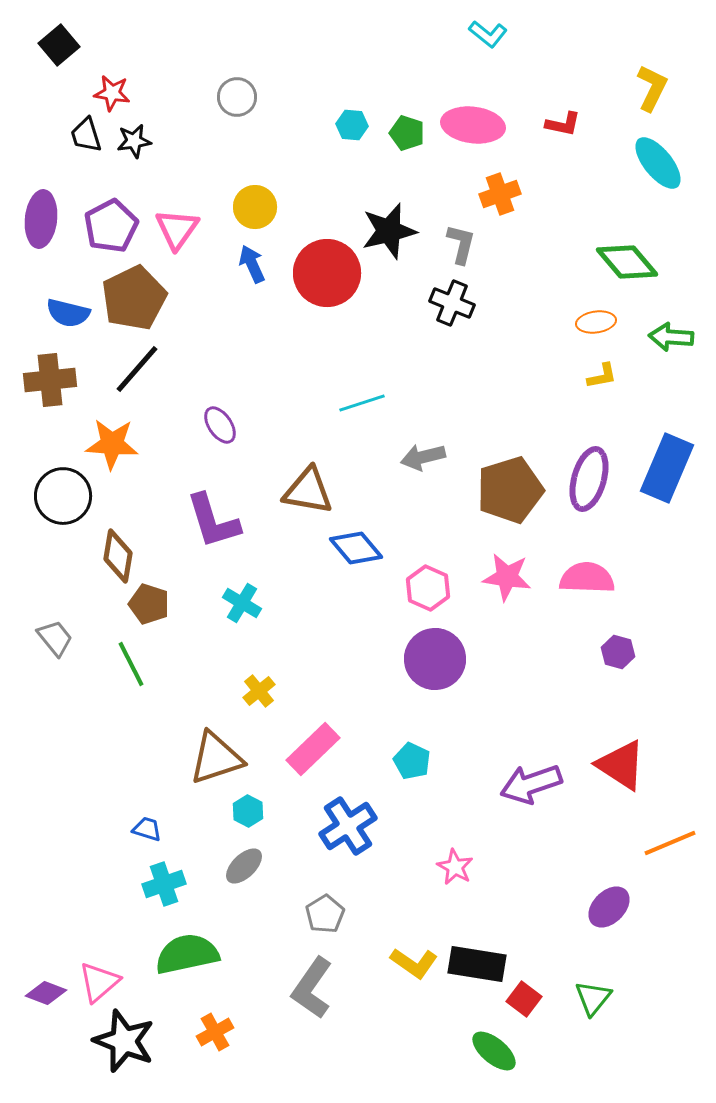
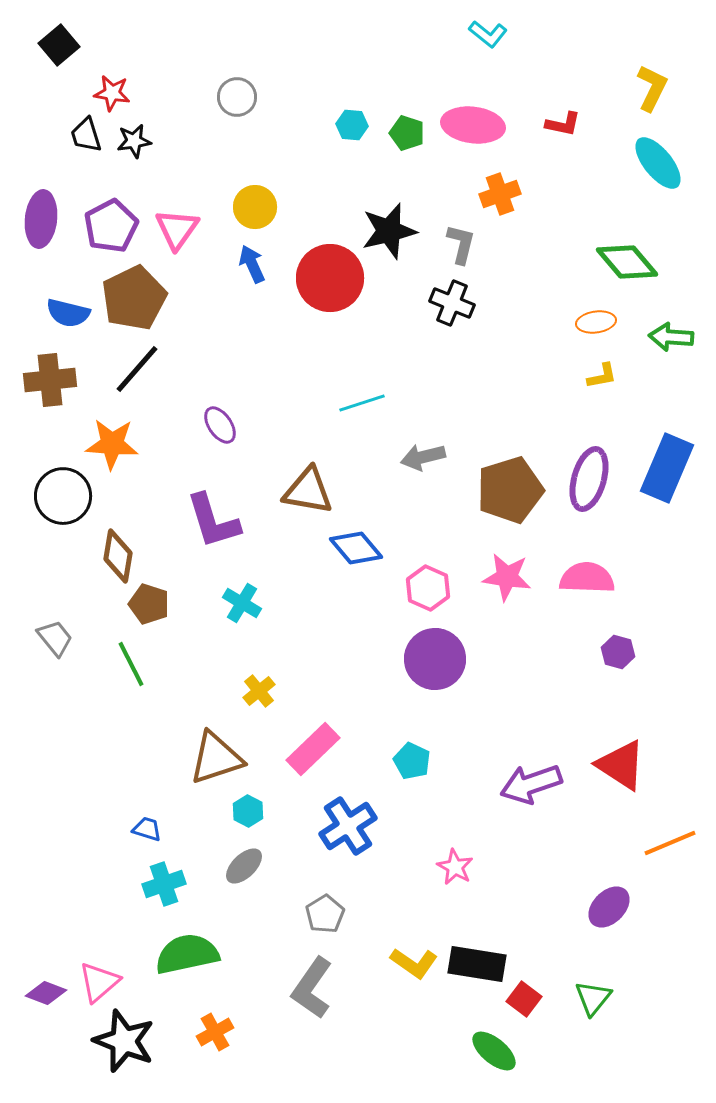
red circle at (327, 273): moved 3 px right, 5 px down
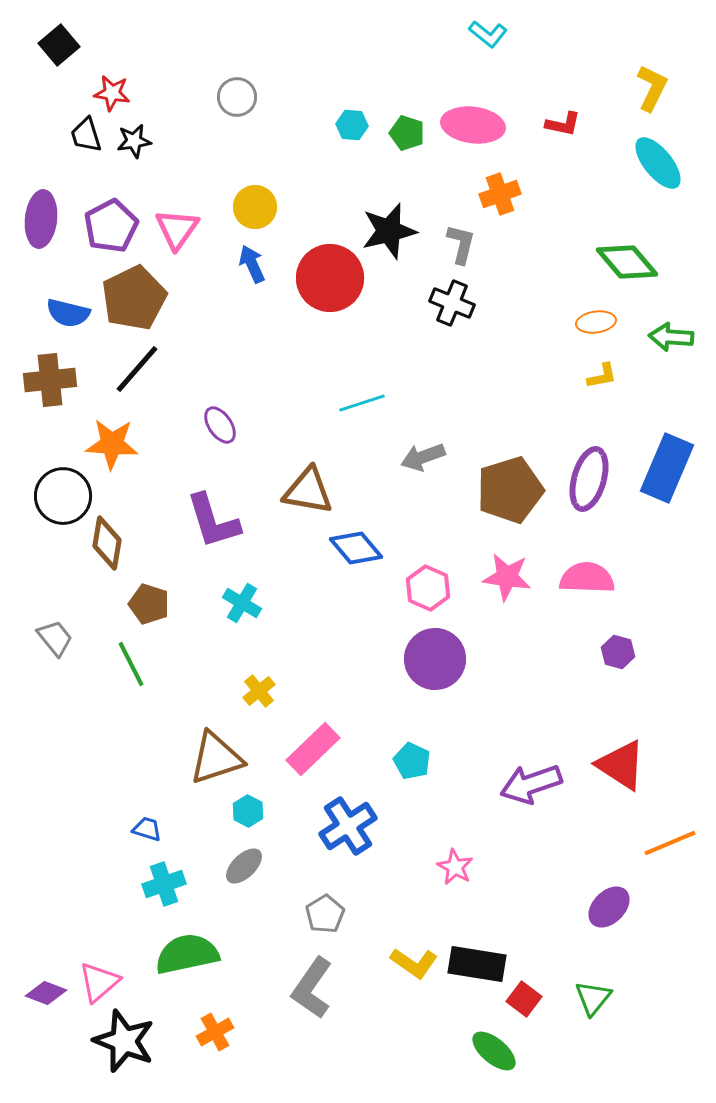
gray arrow at (423, 457): rotated 6 degrees counterclockwise
brown diamond at (118, 556): moved 11 px left, 13 px up
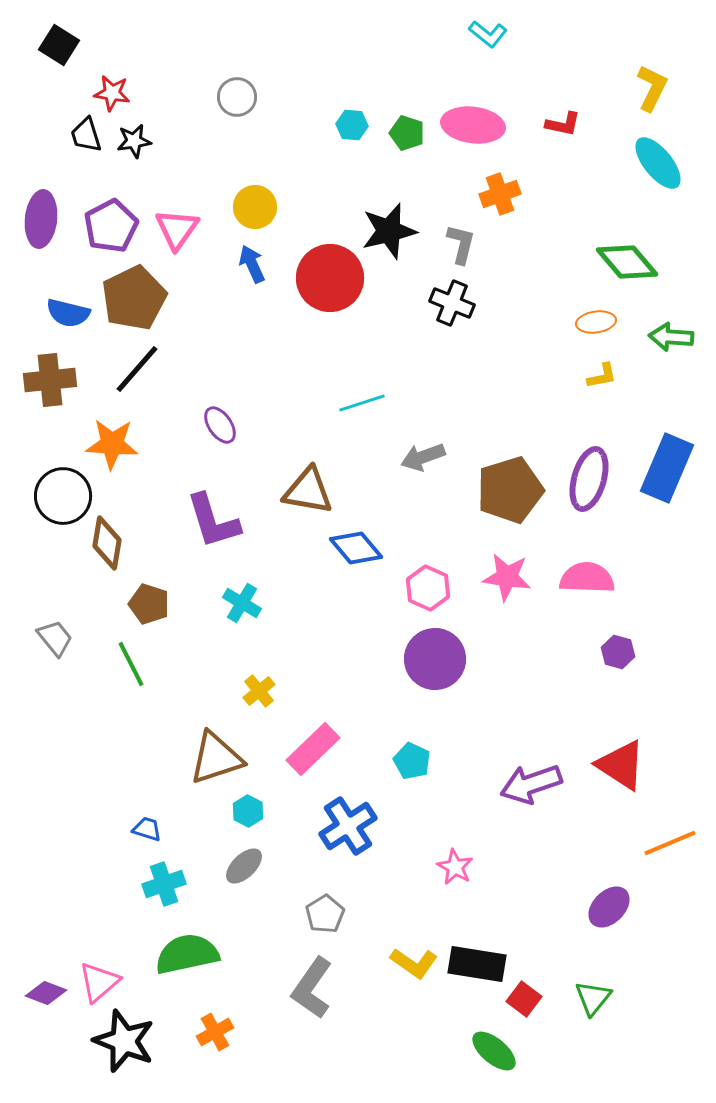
black square at (59, 45): rotated 18 degrees counterclockwise
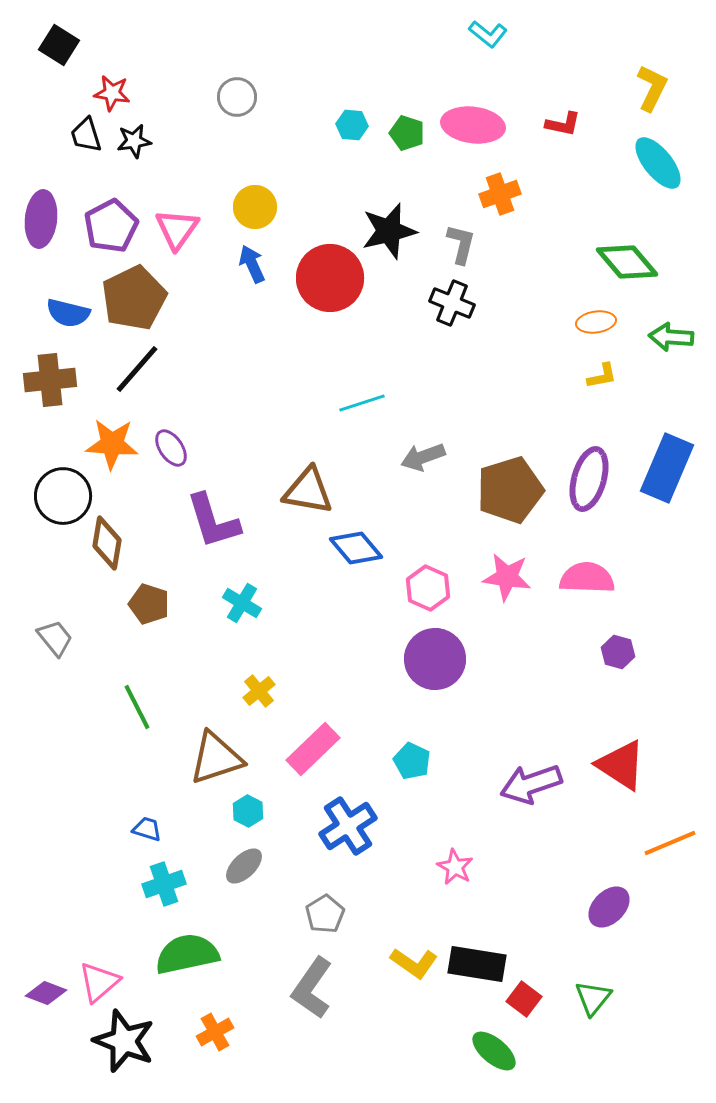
purple ellipse at (220, 425): moved 49 px left, 23 px down
green line at (131, 664): moved 6 px right, 43 px down
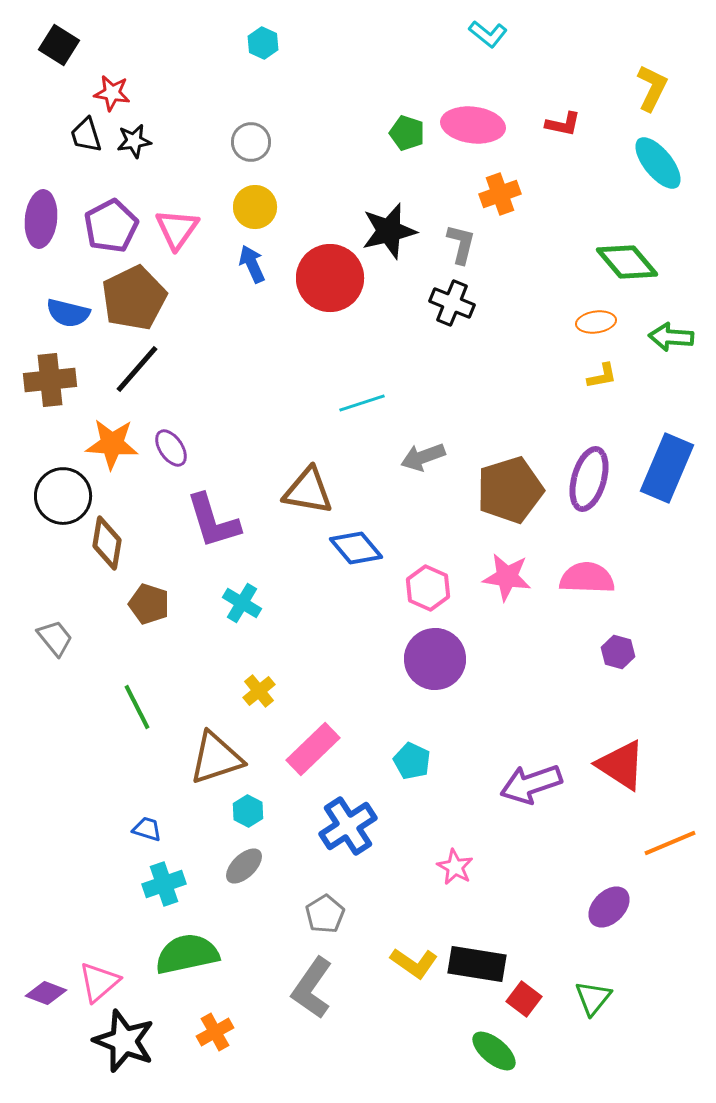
gray circle at (237, 97): moved 14 px right, 45 px down
cyan hexagon at (352, 125): moved 89 px left, 82 px up; rotated 20 degrees clockwise
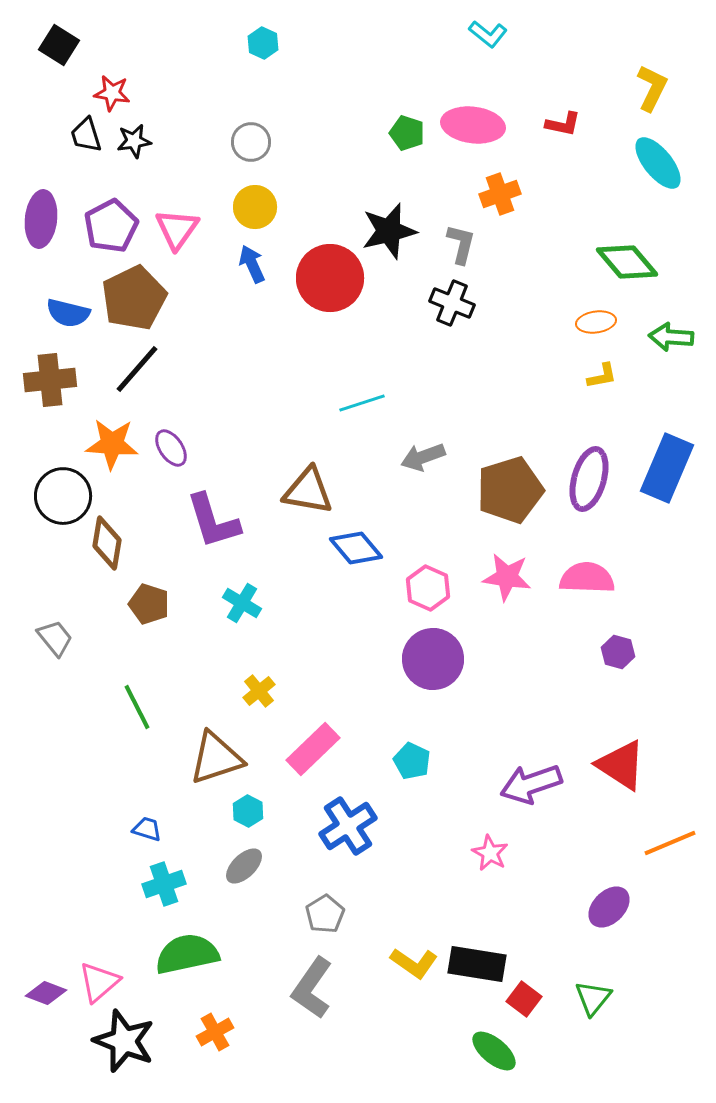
purple circle at (435, 659): moved 2 px left
pink star at (455, 867): moved 35 px right, 14 px up
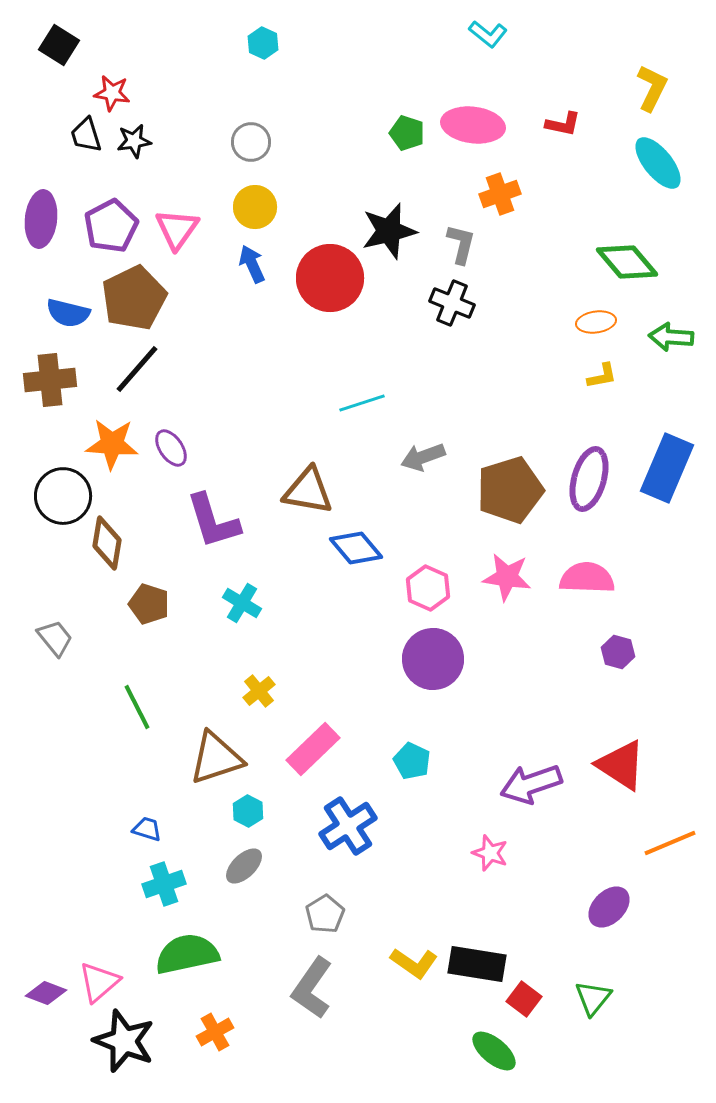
pink star at (490, 853): rotated 9 degrees counterclockwise
